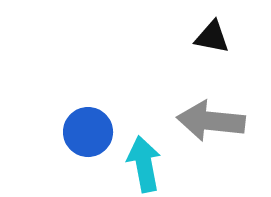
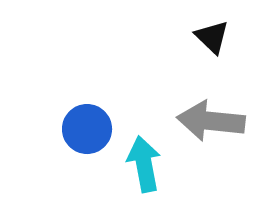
black triangle: rotated 33 degrees clockwise
blue circle: moved 1 px left, 3 px up
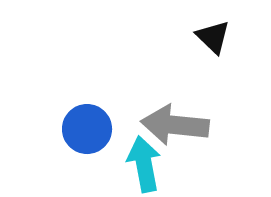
black triangle: moved 1 px right
gray arrow: moved 36 px left, 4 px down
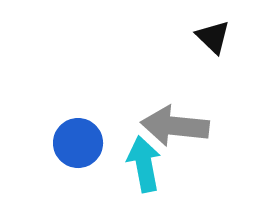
gray arrow: moved 1 px down
blue circle: moved 9 px left, 14 px down
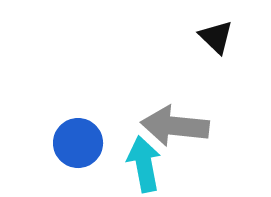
black triangle: moved 3 px right
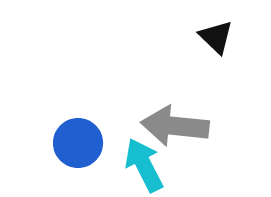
cyan arrow: moved 1 px down; rotated 16 degrees counterclockwise
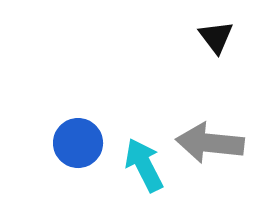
black triangle: rotated 9 degrees clockwise
gray arrow: moved 35 px right, 17 px down
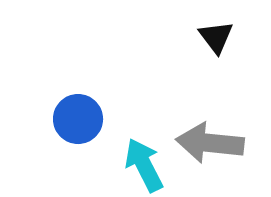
blue circle: moved 24 px up
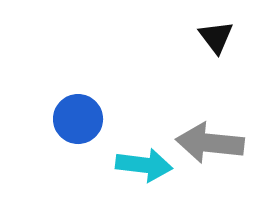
cyan arrow: rotated 124 degrees clockwise
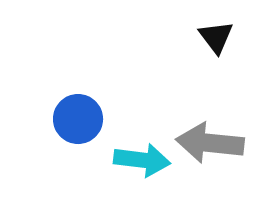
cyan arrow: moved 2 px left, 5 px up
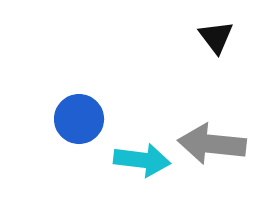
blue circle: moved 1 px right
gray arrow: moved 2 px right, 1 px down
